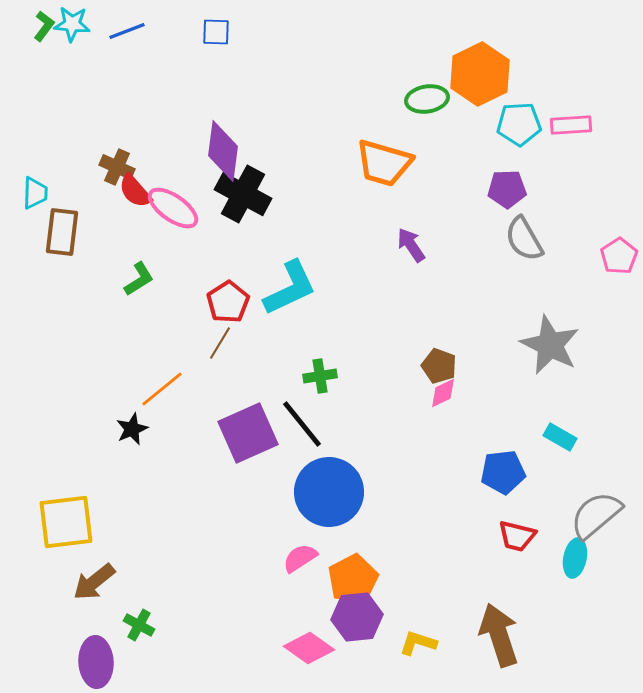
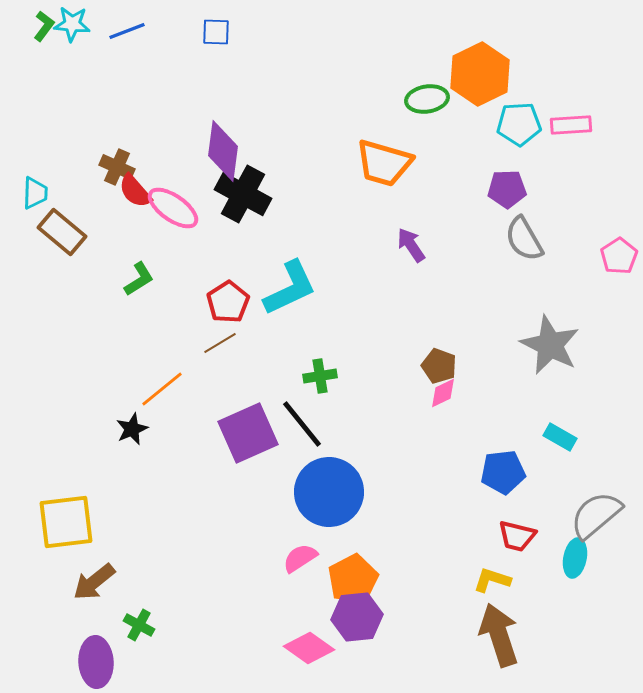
brown rectangle at (62, 232): rotated 57 degrees counterclockwise
brown line at (220, 343): rotated 28 degrees clockwise
yellow L-shape at (418, 643): moved 74 px right, 63 px up
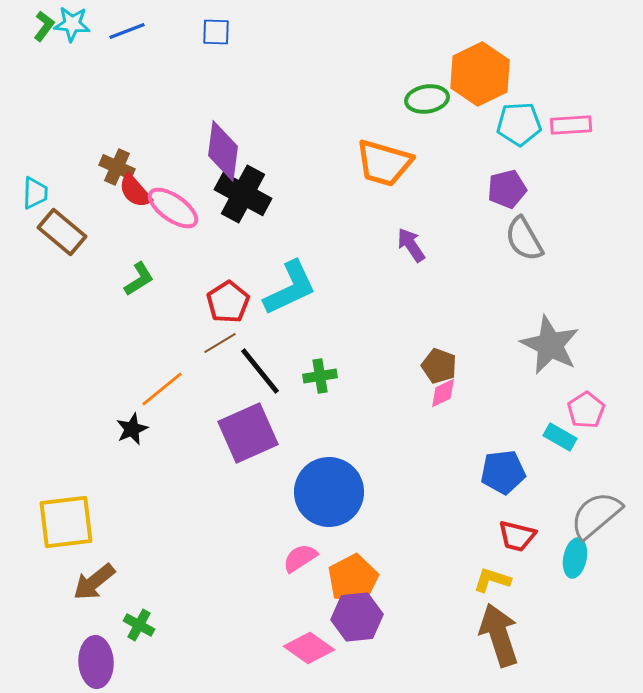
purple pentagon at (507, 189): rotated 12 degrees counterclockwise
pink pentagon at (619, 256): moved 33 px left, 154 px down
black line at (302, 424): moved 42 px left, 53 px up
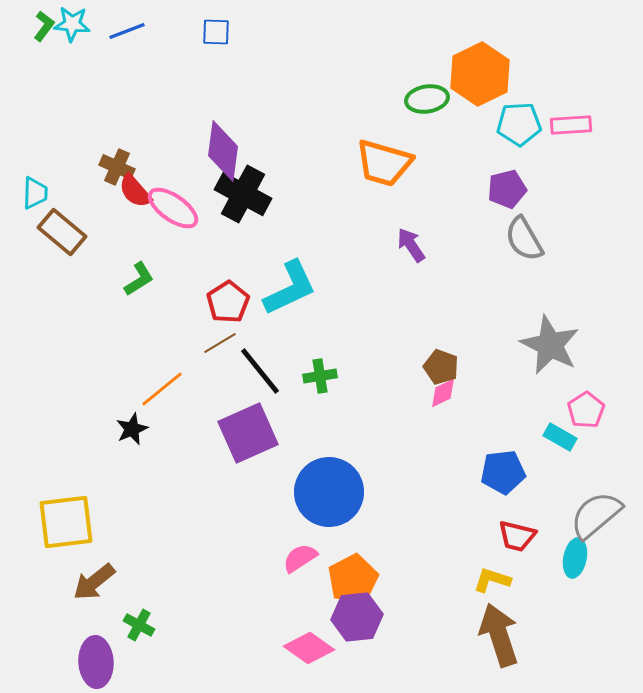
brown pentagon at (439, 366): moved 2 px right, 1 px down
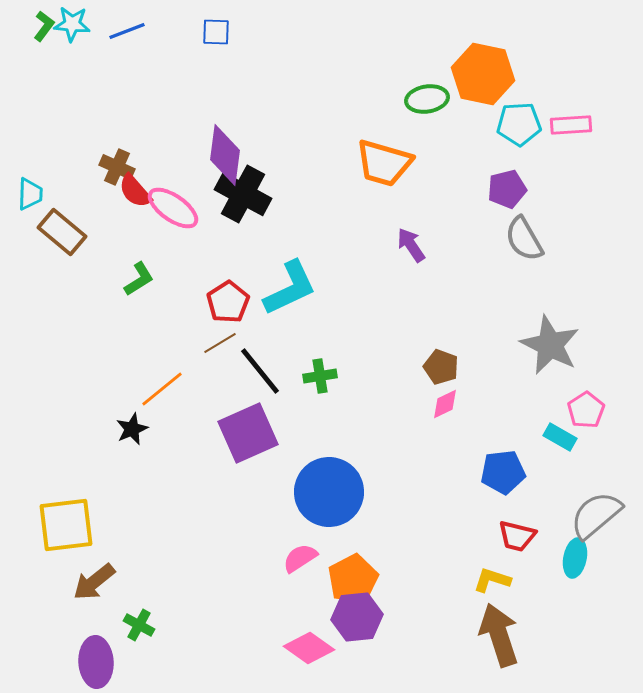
orange hexagon at (480, 74): moved 3 px right; rotated 22 degrees counterclockwise
purple diamond at (223, 151): moved 2 px right, 4 px down
cyan trapezoid at (35, 193): moved 5 px left, 1 px down
pink diamond at (443, 393): moved 2 px right, 11 px down
yellow square at (66, 522): moved 3 px down
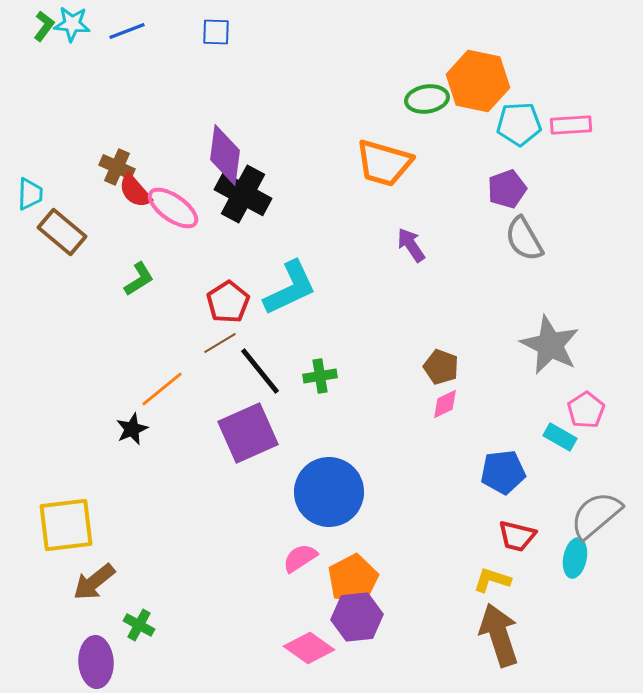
orange hexagon at (483, 74): moved 5 px left, 7 px down
purple pentagon at (507, 189): rotated 6 degrees counterclockwise
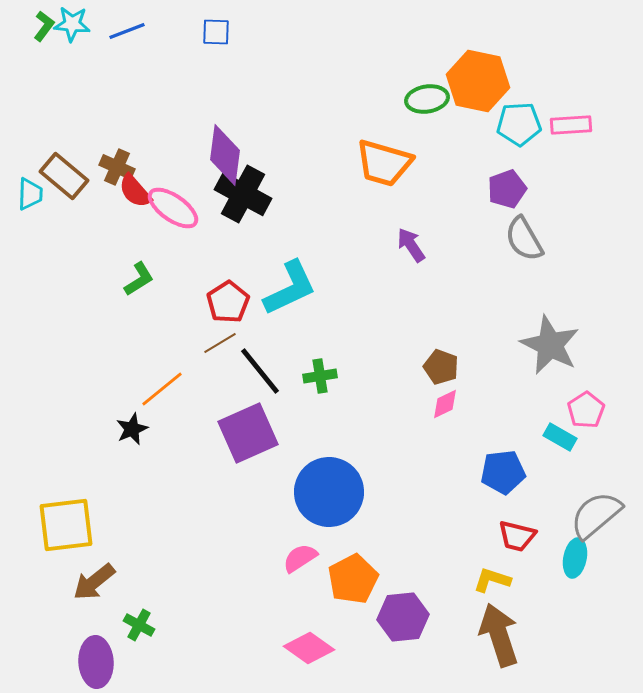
brown rectangle at (62, 232): moved 2 px right, 56 px up
purple hexagon at (357, 617): moved 46 px right
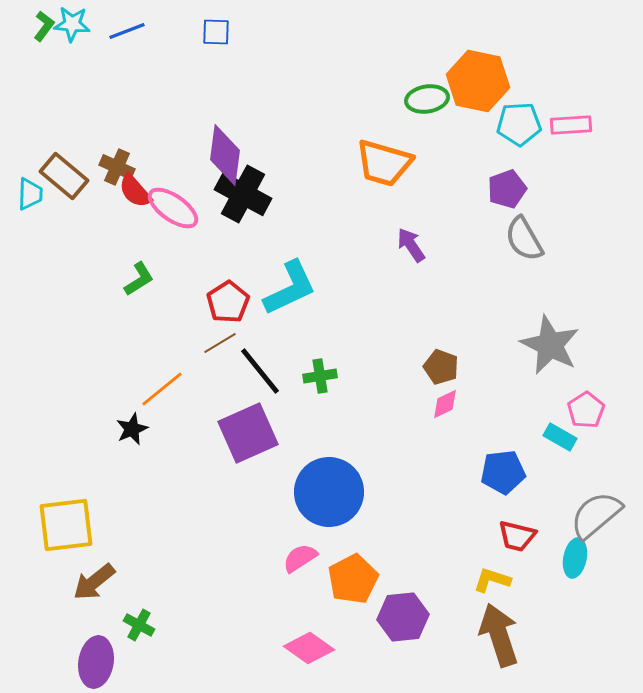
purple ellipse at (96, 662): rotated 12 degrees clockwise
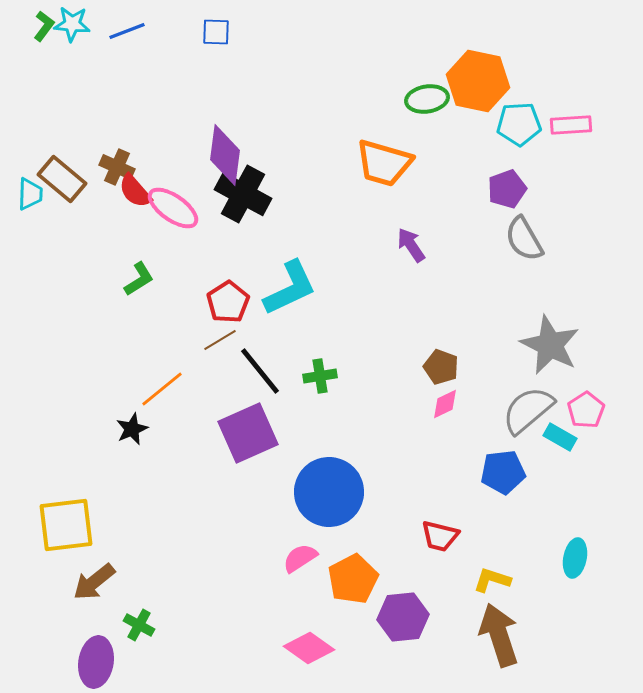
brown rectangle at (64, 176): moved 2 px left, 3 px down
brown line at (220, 343): moved 3 px up
gray semicircle at (596, 515): moved 68 px left, 105 px up
red trapezoid at (517, 536): moved 77 px left
